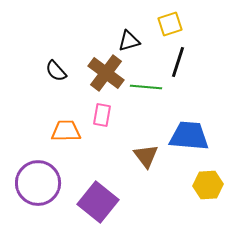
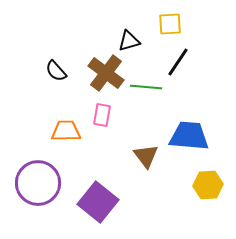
yellow square: rotated 15 degrees clockwise
black line: rotated 16 degrees clockwise
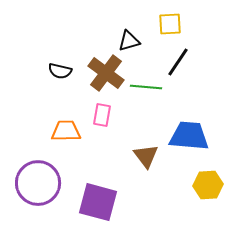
black semicircle: moved 4 px right; rotated 35 degrees counterclockwise
purple square: rotated 24 degrees counterclockwise
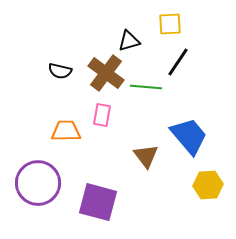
blue trapezoid: rotated 45 degrees clockwise
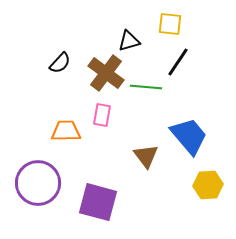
yellow square: rotated 10 degrees clockwise
black semicircle: moved 8 px up; rotated 60 degrees counterclockwise
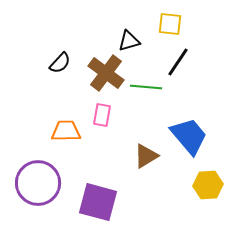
brown triangle: rotated 36 degrees clockwise
